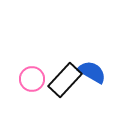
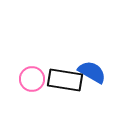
black rectangle: rotated 56 degrees clockwise
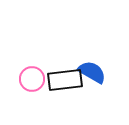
black rectangle: rotated 16 degrees counterclockwise
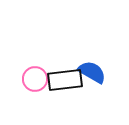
pink circle: moved 3 px right
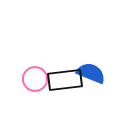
blue semicircle: moved 1 px left, 1 px down; rotated 8 degrees counterclockwise
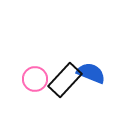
black rectangle: rotated 40 degrees counterclockwise
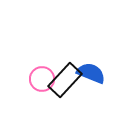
pink circle: moved 7 px right
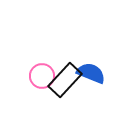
pink circle: moved 3 px up
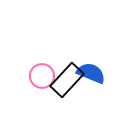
black rectangle: moved 2 px right
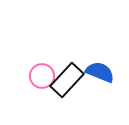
blue semicircle: moved 9 px right, 1 px up
